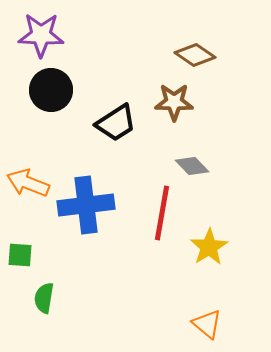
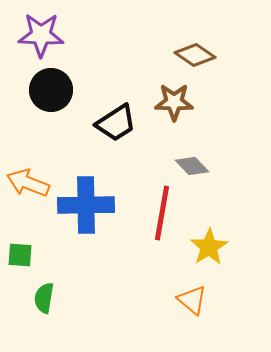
blue cross: rotated 6 degrees clockwise
orange triangle: moved 15 px left, 24 px up
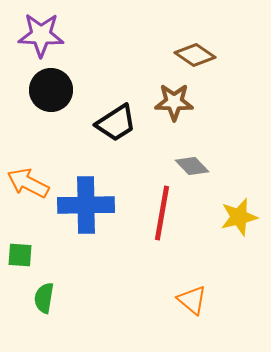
orange arrow: rotated 6 degrees clockwise
yellow star: moved 30 px right, 30 px up; rotated 18 degrees clockwise
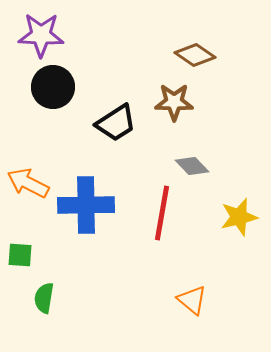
black circle: moved 2 px right, 3 px up
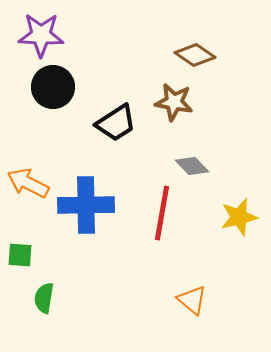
brown star: rotated 9 degrees clockwise
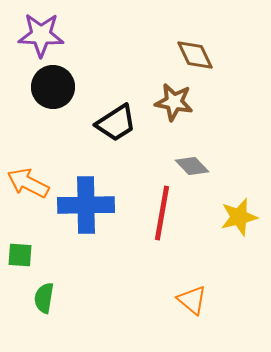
brown diamond: rotated 30 degrees clockwise
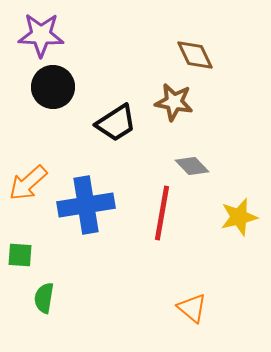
orange arrow: rotated 69 degrees counterclockwise
blue cross: rotated 8 degrees counterclockwise
orange triangle: moved 8 px down
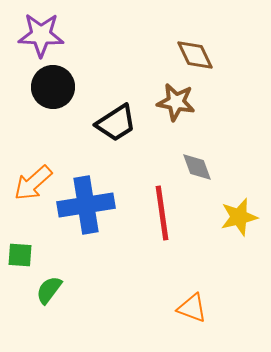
brown star: moved 2 px right
gray diamond: moved 5 px right, 1 px down; rotated 24 degrees clockwise
orange arrow: moved 5 px right
red line: rotated 18 degrees counterclockwise
green semicircle: moved 5 px right, 8 px up; rotated 28 degrees clockwise
orange triangle: rotated 20 degrees counterclockwise
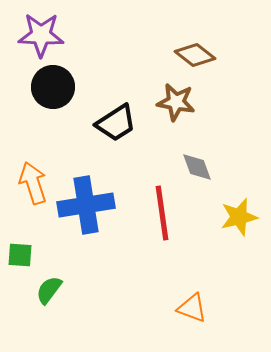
brown diamond: rotated 27 degrees counterclockwise
orange arrow: rotated 114 degrees clockwise
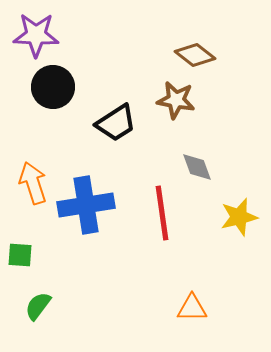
purple star: moved 5 px left
brown star: moved 2 px up
green semicircle: moved 11 px left, 16 px down
orange triangle: rotated 20 degrees counterclockwise
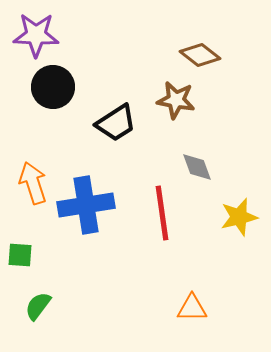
brown diamond: moved 5 px right
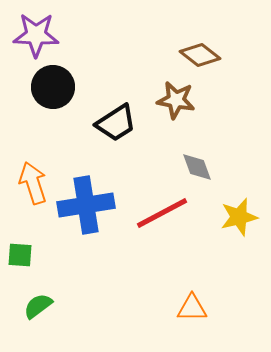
red line: rotated 70 degrees clockwise
green semicircle: rotated 16 degrees clockwise
